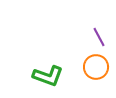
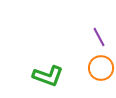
orange circle: moved 5 px right, 1 px down
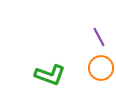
green L-shape: moved 2 px right, 1 px up
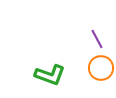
purple line: moved 2 px left, 2 px down
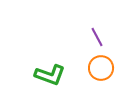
purple line: moved 2 px up
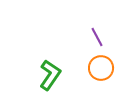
green L-shape: rotated 76 degrees counterclockwise
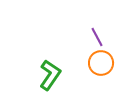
orange circle: moved 5 px up
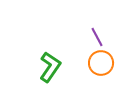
green L-shape: moved 8 px up
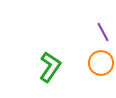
purple line: moved 6 px right, 5 px up
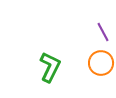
green L-shape: rotated 8 degrees counterclockwise
